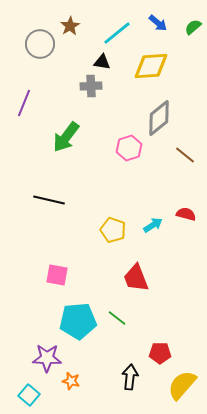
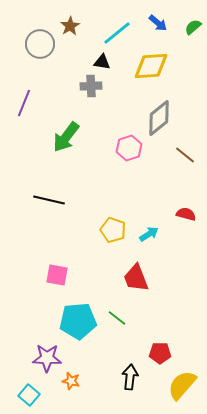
cyan arrow: moved 4 px left, 9 px down
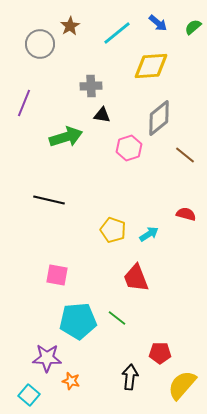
black triangle: moved 53 px down
green arrow: rotated 144 degrees counterclockwise
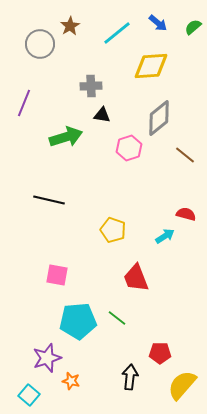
cyan arrow: moved 16 px right, 2 px down
purple star: rotated 20 degrees counterclockwise
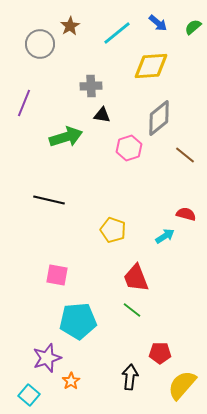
green line: moved 15 px right, 8 px up
orange star: rotated 24 degrees clockwise
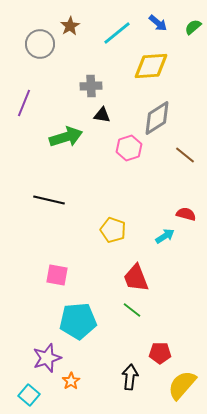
gray diamond: moved 2 px left; rotated 6 degrees clockwise
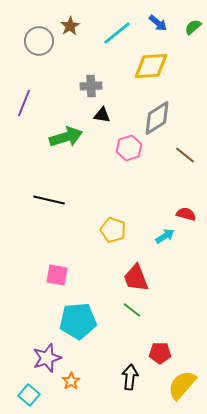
gray circle: moved 1 px left, 3 px up
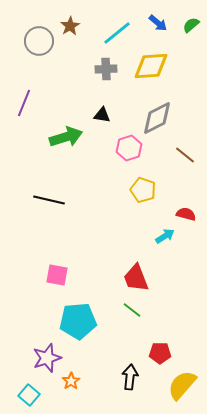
green semicircle: moved 2 px left, 2 px up
gray cross: moved 15 px right, 17 px up
gray diamond: rotated 6 degrees clockwise
yellow pentagon: moved 30 px right, 40 px up
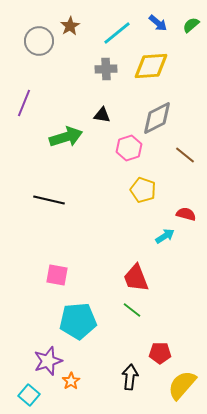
purple star: moved 1 px right, 3 px down
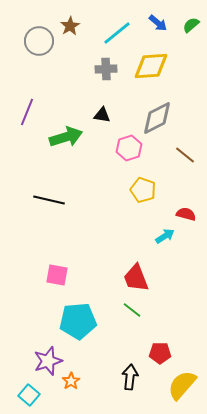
purple line: moved 3 px right, 9 px down
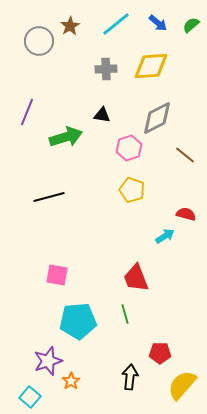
cyan line: moved 1 px left, 9 px up
yellow pentagon: moved 11 px left
black line: moved 3 px up; rotated 28 degrees counterclockwise
green line: moved 7 px left, 4 px down; rotated 36 degrees clockwise
cyan square: moved 1 px right, 2 px down
